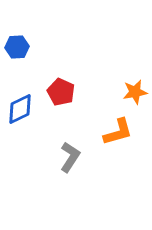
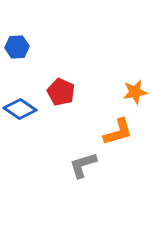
blue diamond: rotated 60 degrees clockwise
gray L-shape: moved 13 px right, 8 px down; rotated 140 degrees counterclockwise
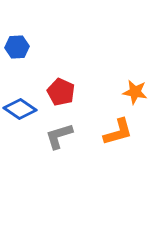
orange star: rotated 20 degrees clockwise
gray L-shape: moved 24 px left, 29 px up
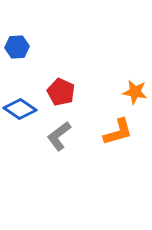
gray L-shape: rotated 20 degrees counterclockwise
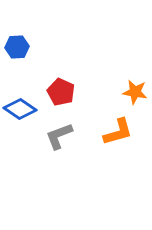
gray L-shape: rotated 16 degrees clockwise
